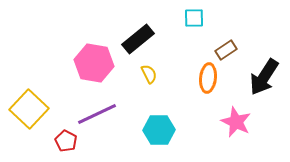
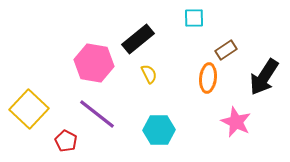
purple line: rotated 63 degrees clockwise
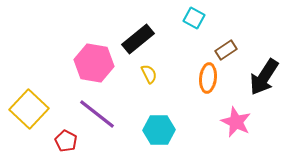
cyan square: rotated 30 degrees clockwise
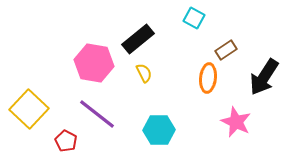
yellow semicircle: moved 5 px left, 1 px up
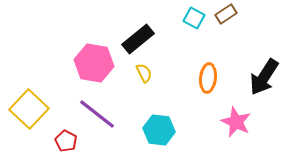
brown rectangle: moved 36 px up
cyan hexagon: rotated 8 degrees clockwise
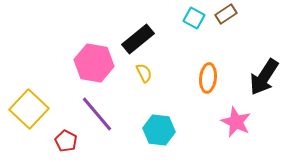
purple line: rotated 12 degrees clockwise
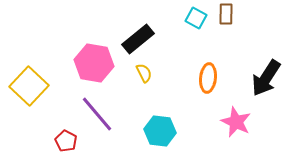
brown rectangle: rotated 55 degrees counterclockwise
cyan square: moved 2 px right
black arrow: moved 2 px right, 1 px down
yellow square: moved 23 px up
cyan hexagon: moved 1 px right, 1 px down
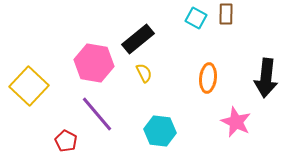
black arrow: rotated 27 degrees counterclockwise
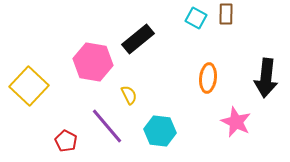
pink hexagon: moved 1 px left, 1 px up
yellow semicircle: moved 15 px left, 22 px down
purple line: moved 10 px right, 12 px down
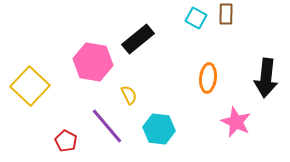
yellow square: moved 1 px right
cyan hexagon: moved 1 px left, 2 px up
